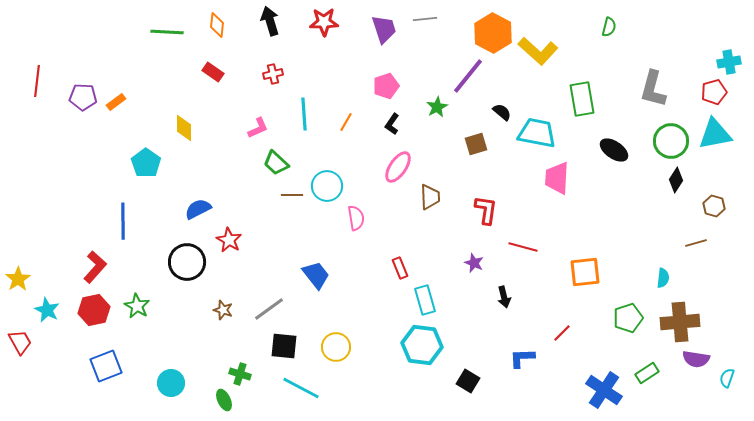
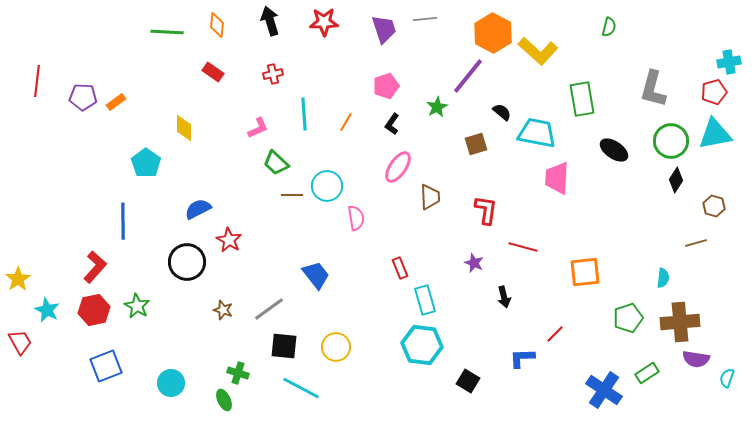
red line at (562, 333): moved 7 px left, 1 px down
green cross at (240, 374): moved 2 px left, 1 px up
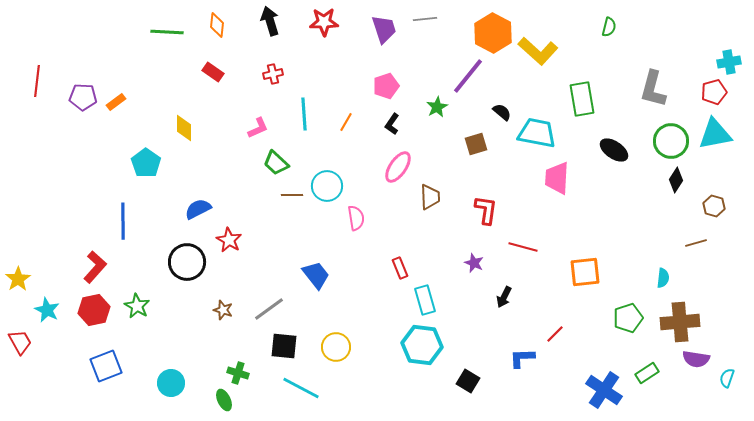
black arrow at (504, 297): rotated 40 degrees clockwise
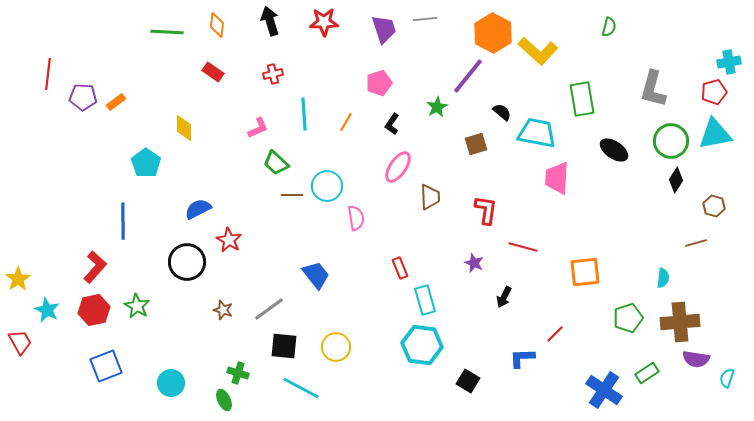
red line at (37, 81): moved 11 px right, 7 px up
pink pentagon at (386, 86): moved 7 px left, 3 px up
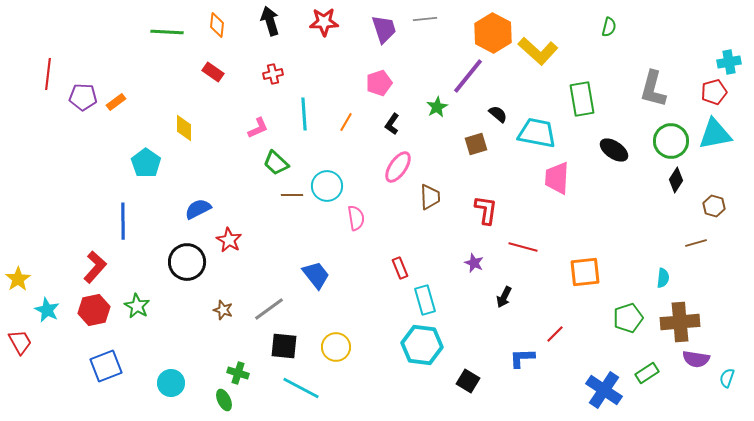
black semicircle at (502, 112): moved 4 px left, 2 px down
